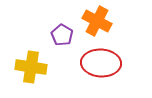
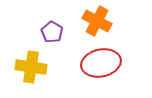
purple pentagon: moved 10 px left, 3 px up
red ellipse: rotated 15 degrees counterclockwise
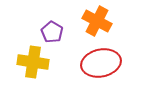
yellow cross: moved 2 px right, 5 px up
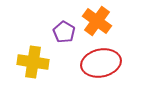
orange cross: rotated 8 degrees clockwise
purple pentagon: moved 12 px right
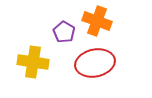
orange cross: rotated 16 degrees counterclockwise
red ellipse: moved 6 px left
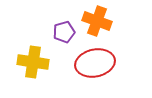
purple pentagon: rotated 25 degrees clockwise
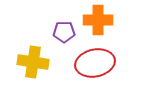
orange cross: moved 1 px right, 1 px up; rotated 20 degrees counterclockwise
purple pentagon: rotated 15 degrees clockwise
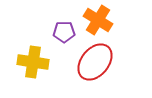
orange cross: rotated 32 degrees clockwise
red ellipse: moved 1 px up; rotated 39 degrees counterclockwise
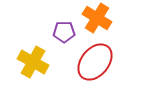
orange cross: moved 1 px left, 2 px up
yellow cross: rotated 20 degrees clockwise
